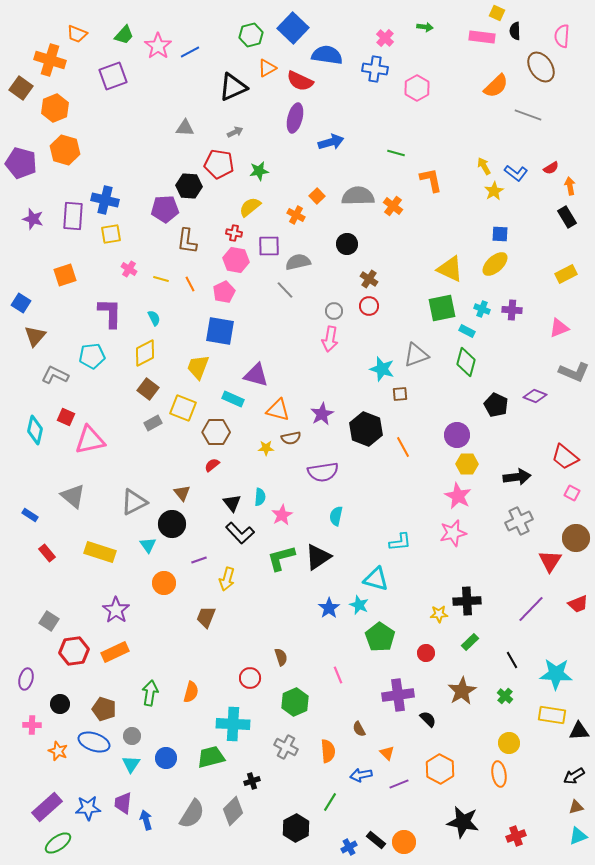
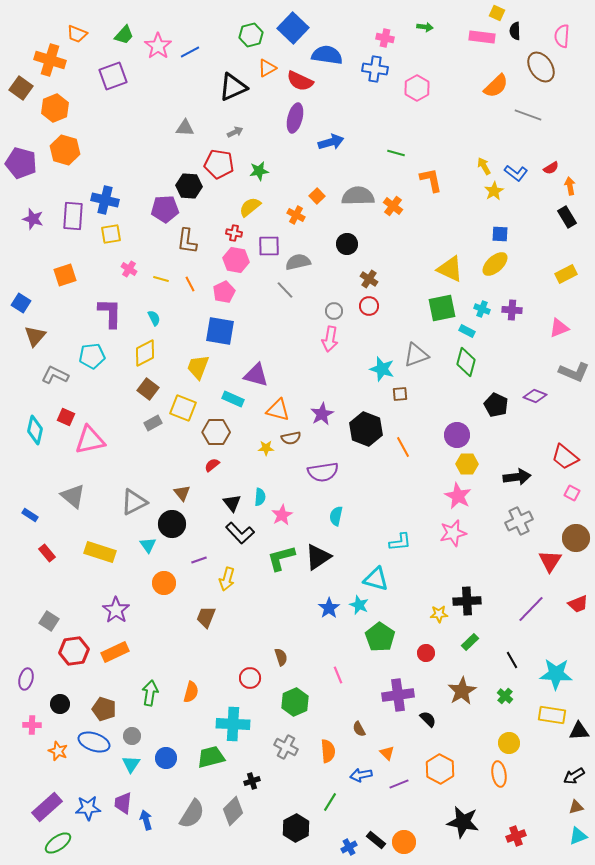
pink cross at (385, 38): rotated 30 degrees counterclockwise
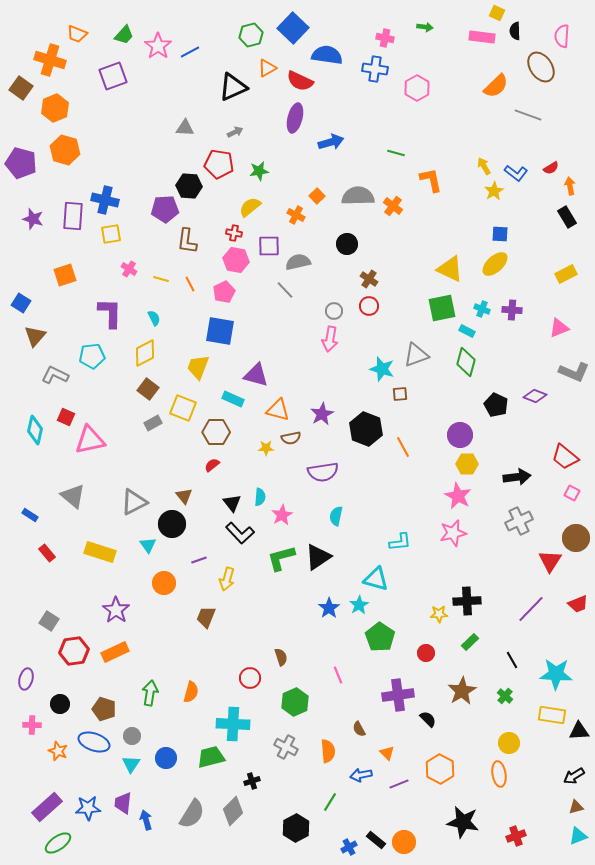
purple circle at (457, 435): moved 3 px right
brown triangle at (182, 493): moved 2 px right, 3 px down
cyan star at (359, 605): rotated 18 degrees clockwise
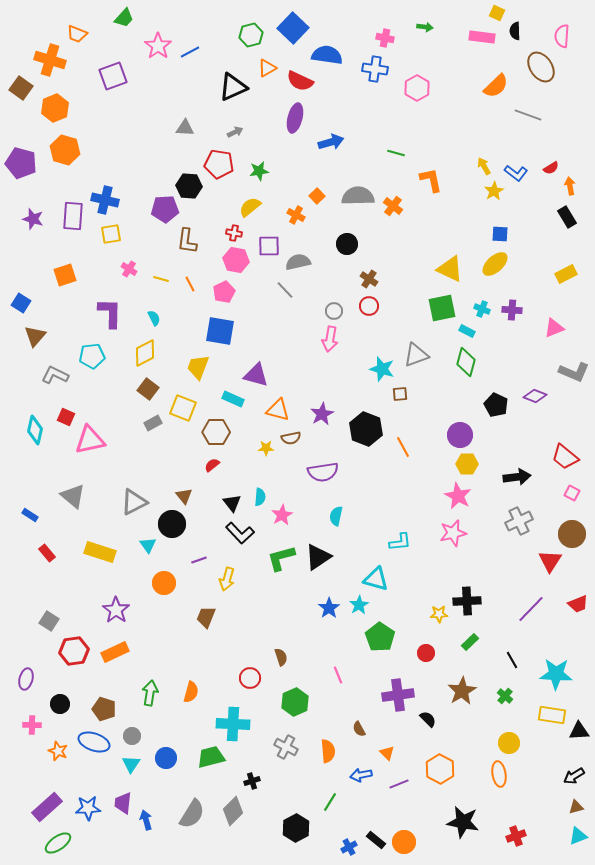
green trapezoid at (124, 35): moved 17 px up
pink triangle at (559, 328): moved 5 px left
brown circle at (576, 538): moved 4 px left, 4 px up
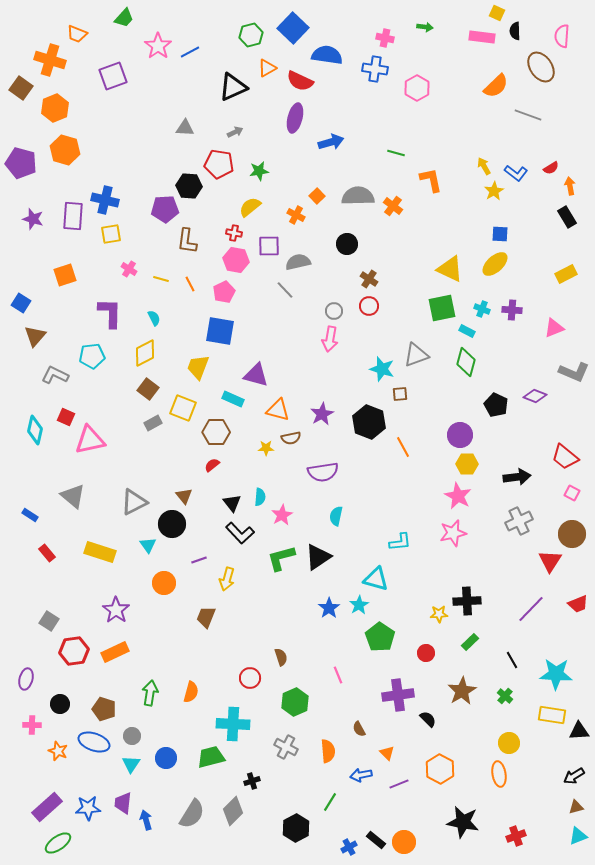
black hexagon at (366, 429): moved 3 px right, 7 px up
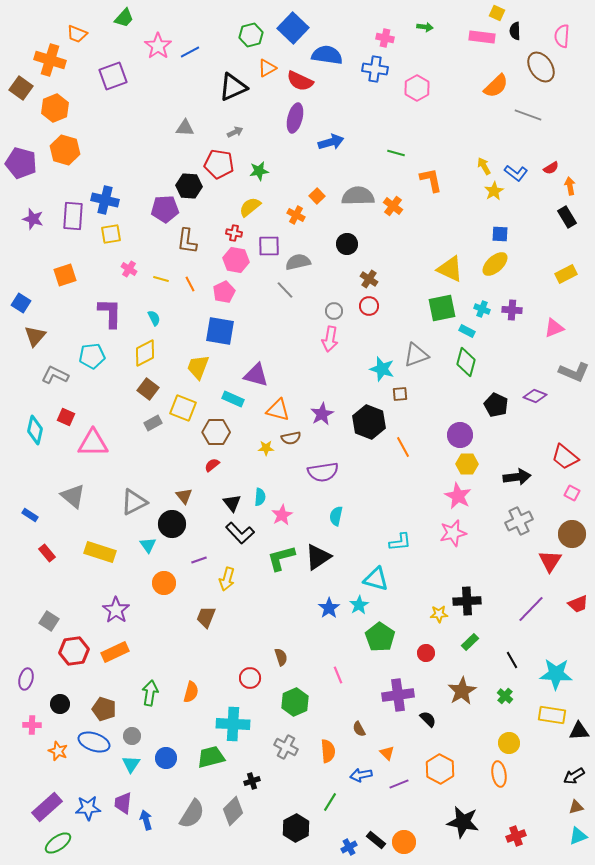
pink triangle at (90, 440): moved 3 px right, 3 px down; rotated 12 degrees clockwise
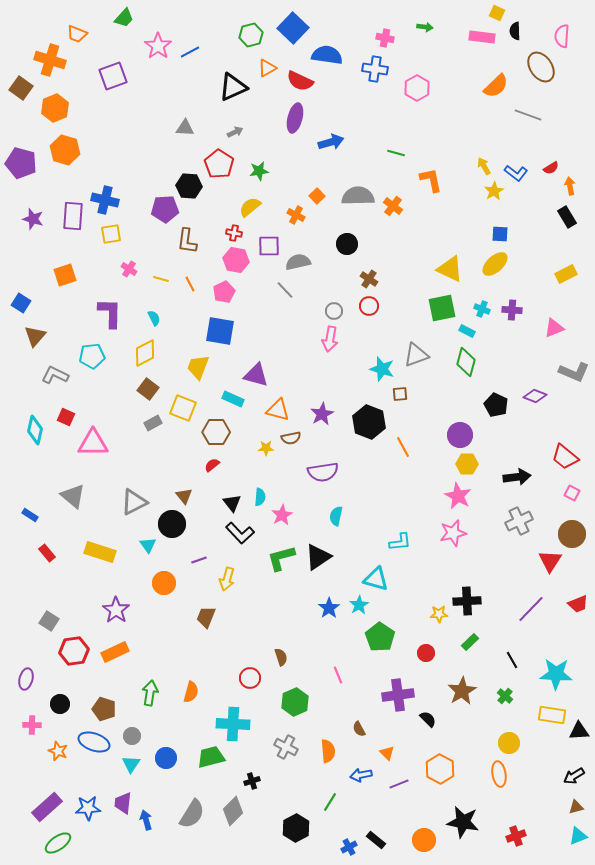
red pentagon at (219, 164): rotated 24 degrees clockwise
orange circle at (404, 842): moved 20 px right, 2 px up
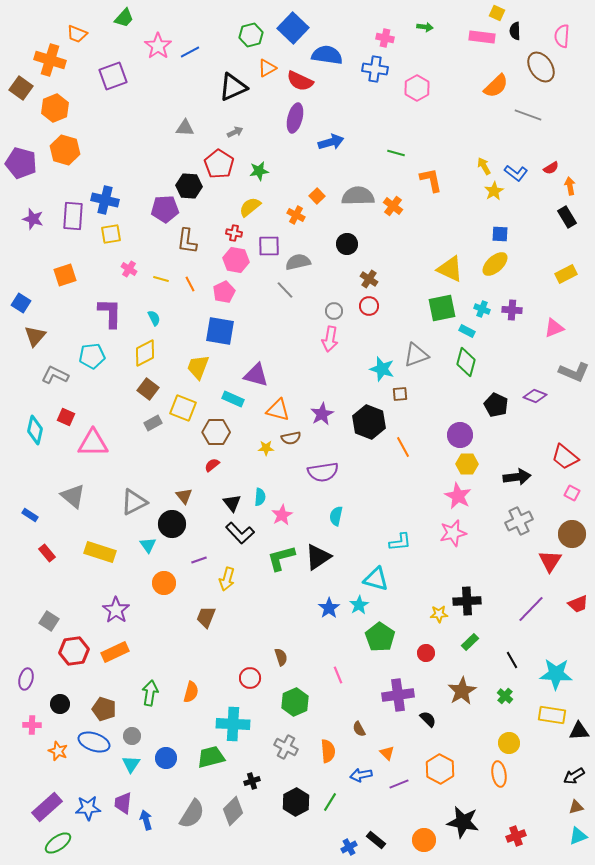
black hexagon at (296, 828): moved 26 px up
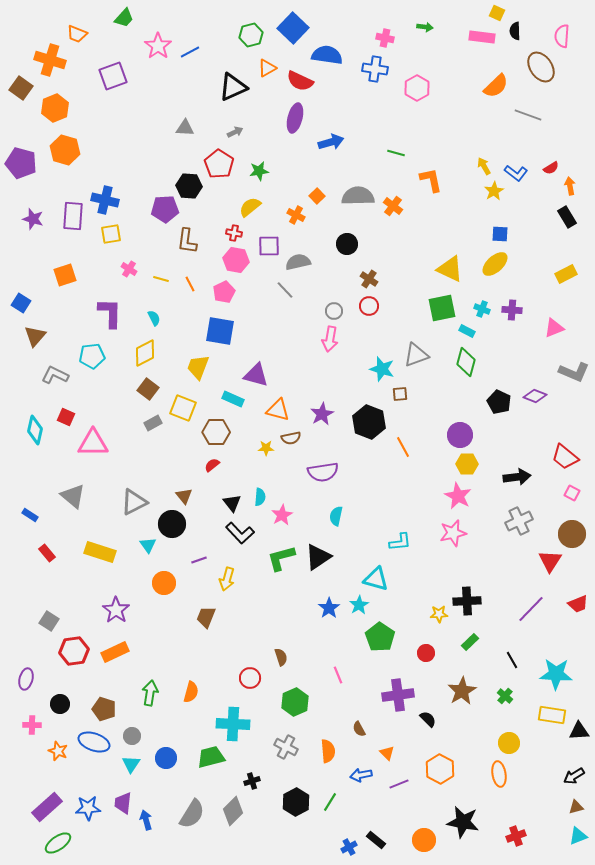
black pentagon at (496, 405): moved 3 px right, 3 px up
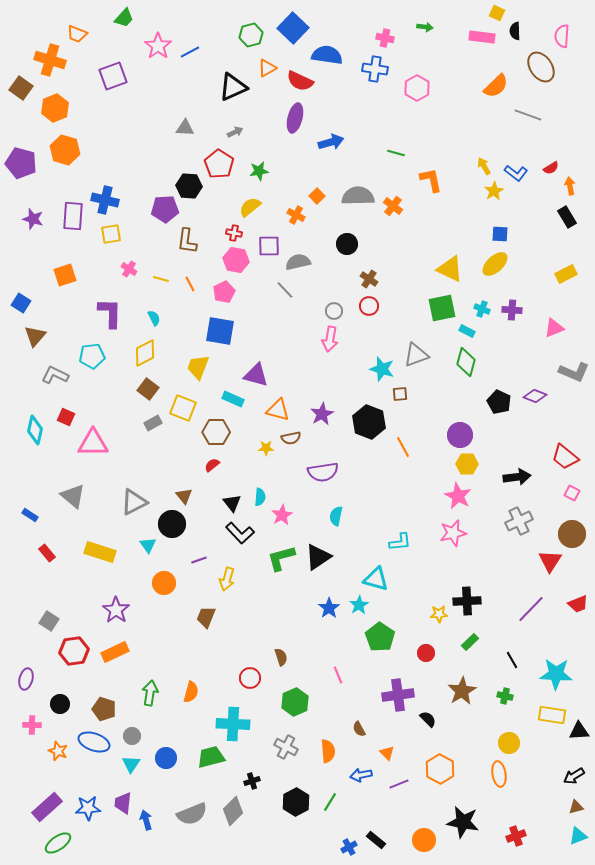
green cross at (505, 696): rotated 28 degrees counterclockwise
gray semicircle at (192, 814): rotated 36 degrees clockwise
